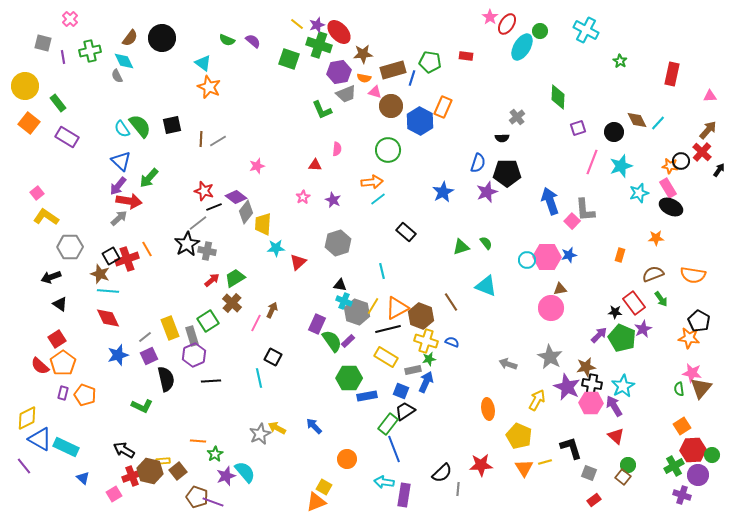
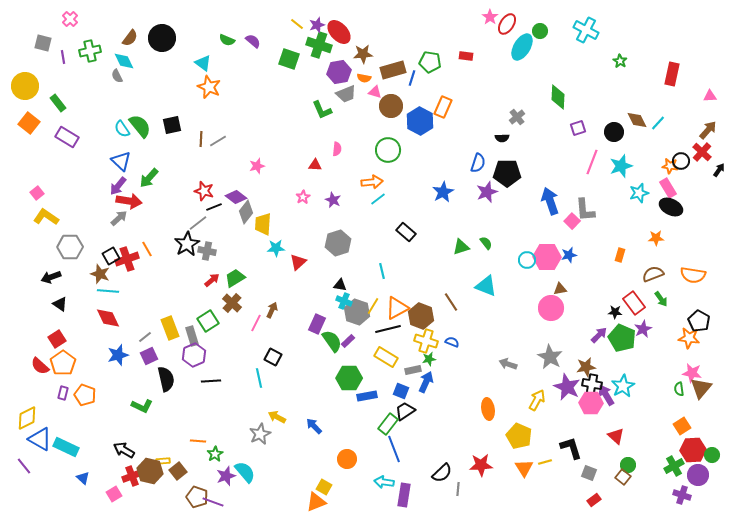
purple arrow at (614, 406): moved 8 px left, 11 px up
yellow arrow at (277, 428): moved 11 px up
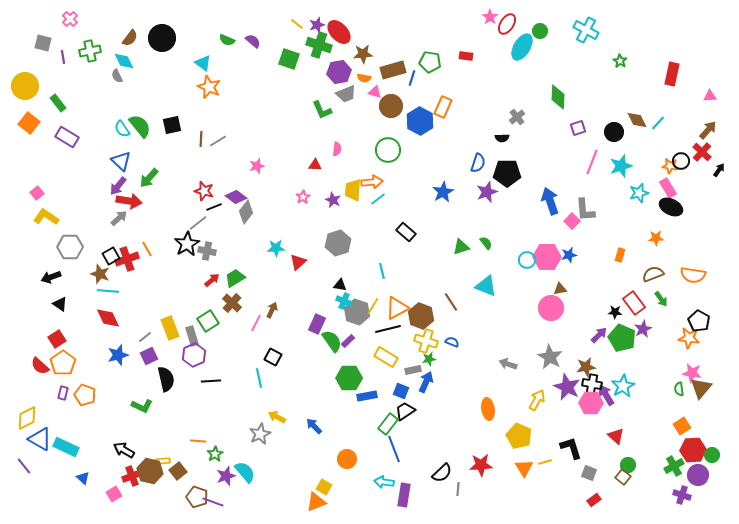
yellow trapezoid at (263, 224): moved 90 px right, 34 px up
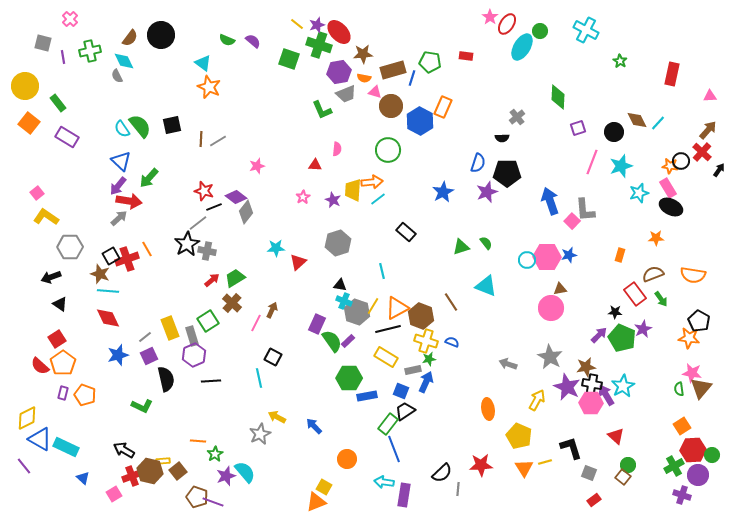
black circle at (162, 38): moved 1 px left, 3 px up
red rectangle at (634, 303): moved 1 px right, 9 px up
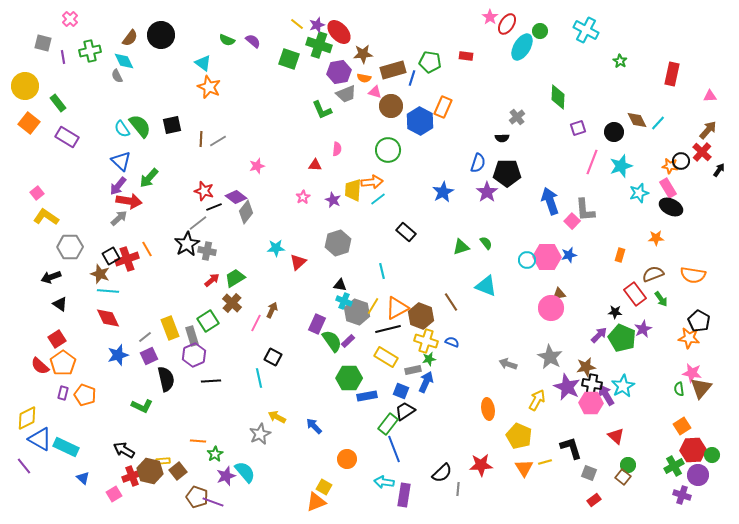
purple star at (487, 192): rotated 15 degrees counterclockwise
brown triangle at (560, 289): moved 1 px left, 5 px down
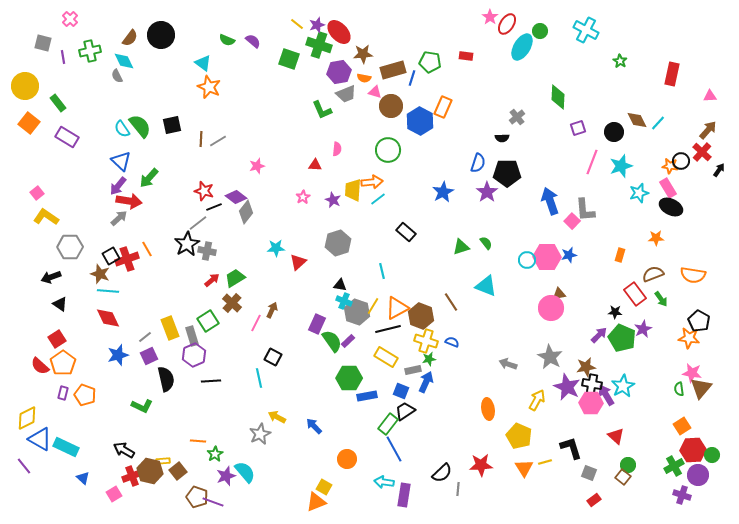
blue line at (394, 449): rotated 8 degrees counterclockwise
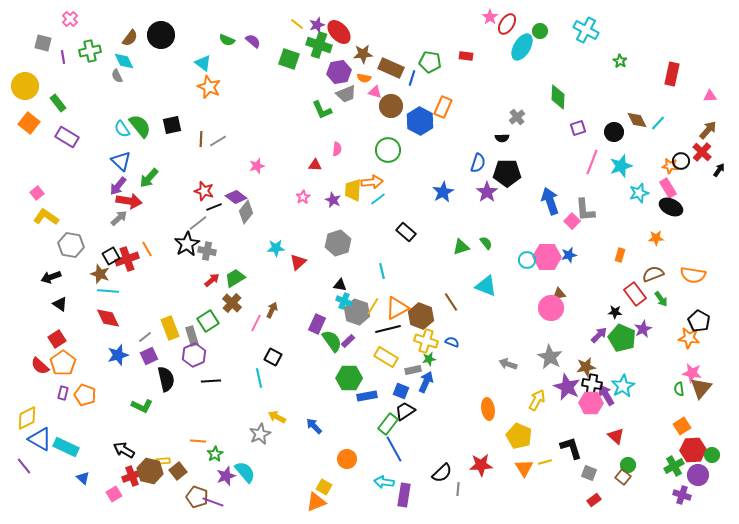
brown rectangle at (393, 70): moved 2 px left, 2 px up; rotated 40 degrees clockwise
gray hexagon at (70, 247): moved 1 px right, 2 px up; rotated 10 degrees clockwise
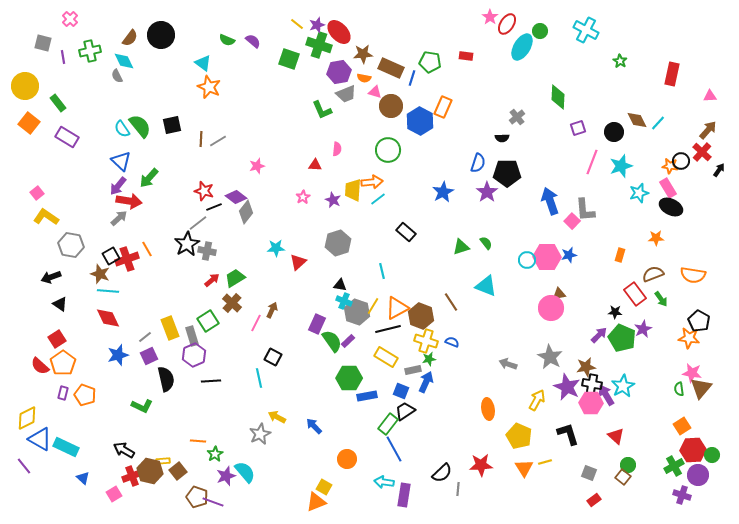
black L-shape at (571, 448): moved 3 px left, 14 px up
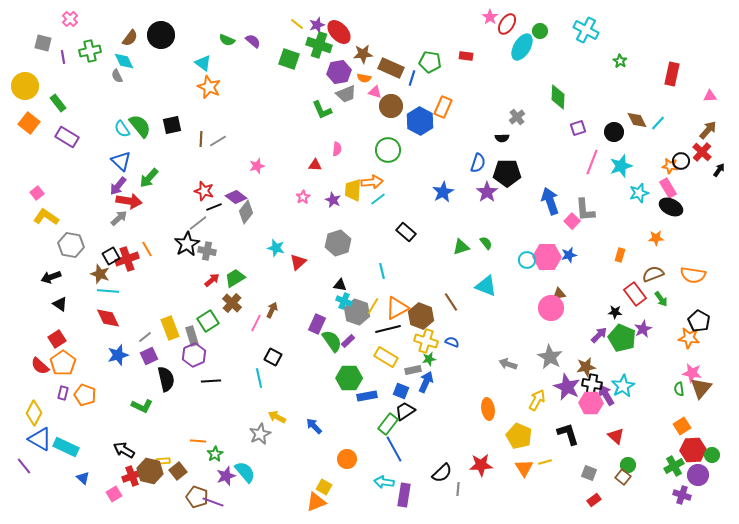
cyan star at (276, 248): rotated 18 degrees clockwise
yellow diamond at (27, 418): moved 7 px right, 5 px up; rotated 35 degrees counterclockwise
